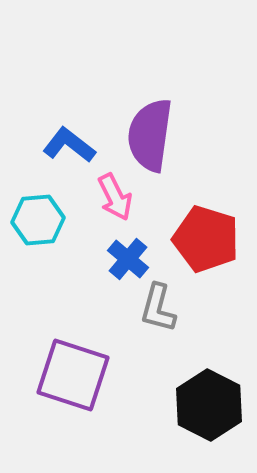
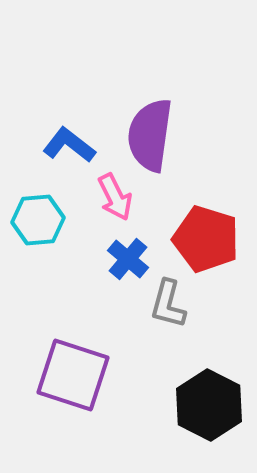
gray L-shape: moved 10 px right, 4 px up
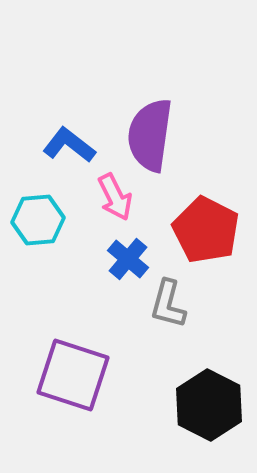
red pentagon: moved 9 px up; rotated 10 degrees clockwise
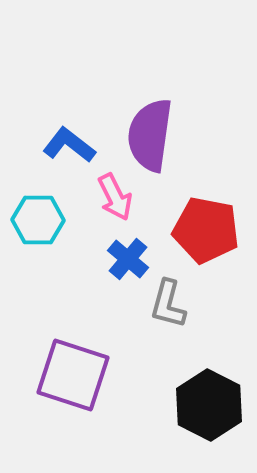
cyan hexagon: rotated 6 degrees clockwise
red pentagon: rotated 16 degrees counterclockwise
